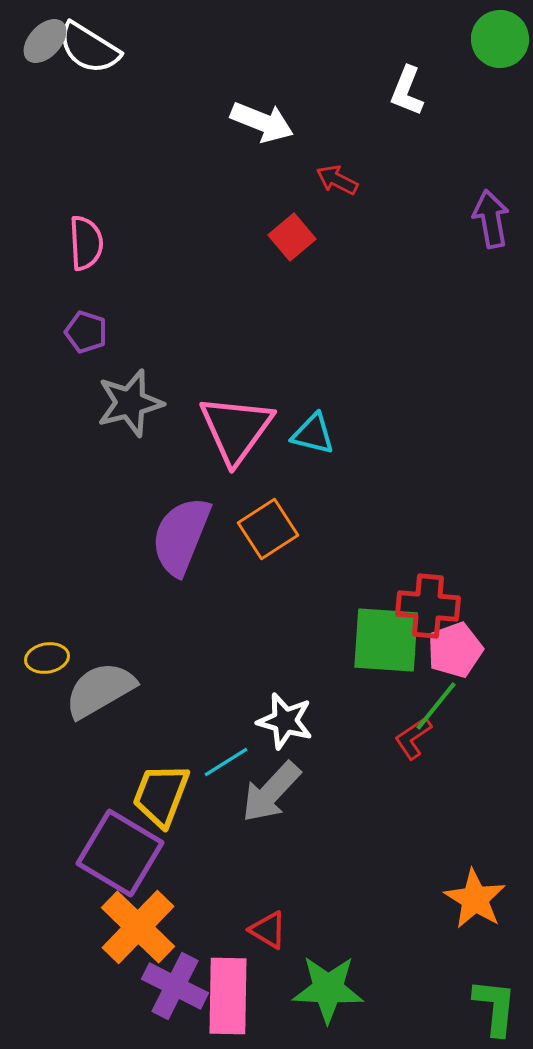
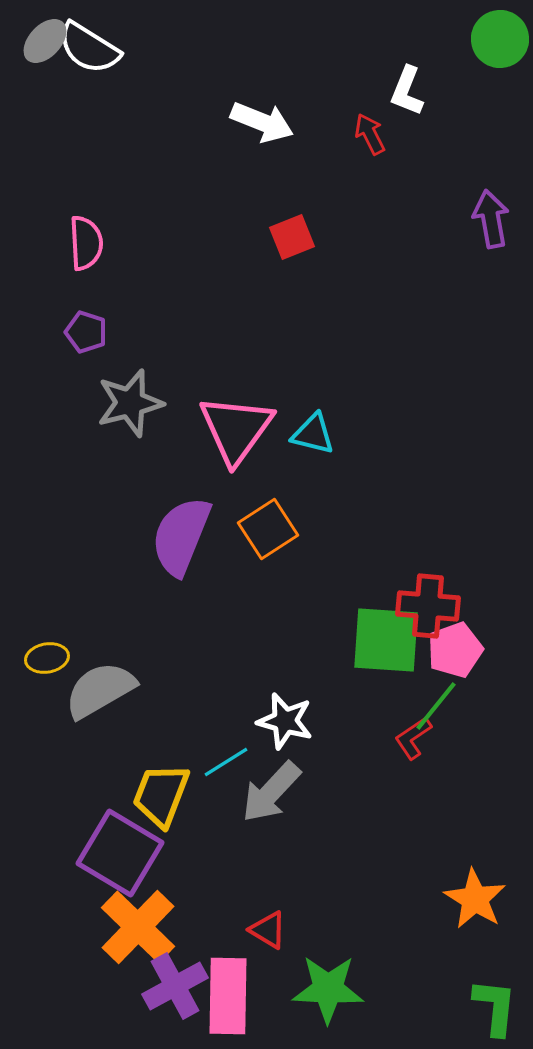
red arrow: moved 33 px right, 46 px up; rotated 36 degrees clockwise
red square: rotated 18 degrees clockwise
purple cross: rotated 34 degrees clockwise
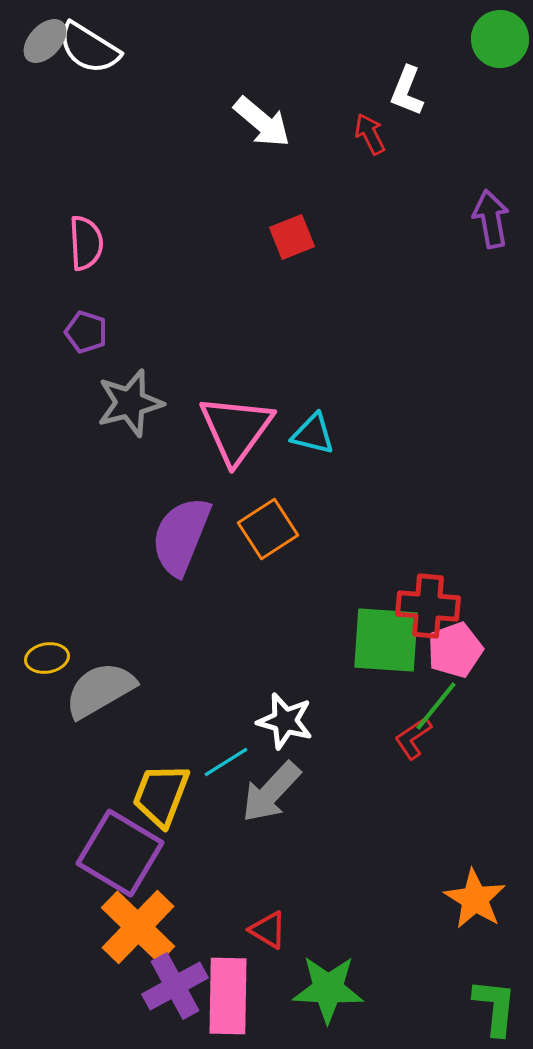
white arrow: rotated 18 degrees clockwise
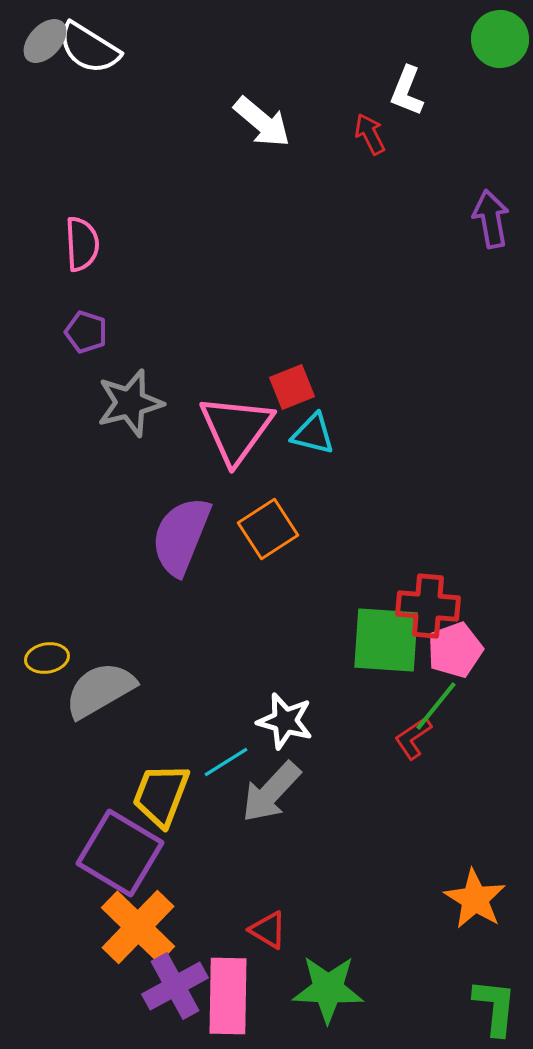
red square: moved 150 px down
pink semicircle: moved 4 px left, 1 px down
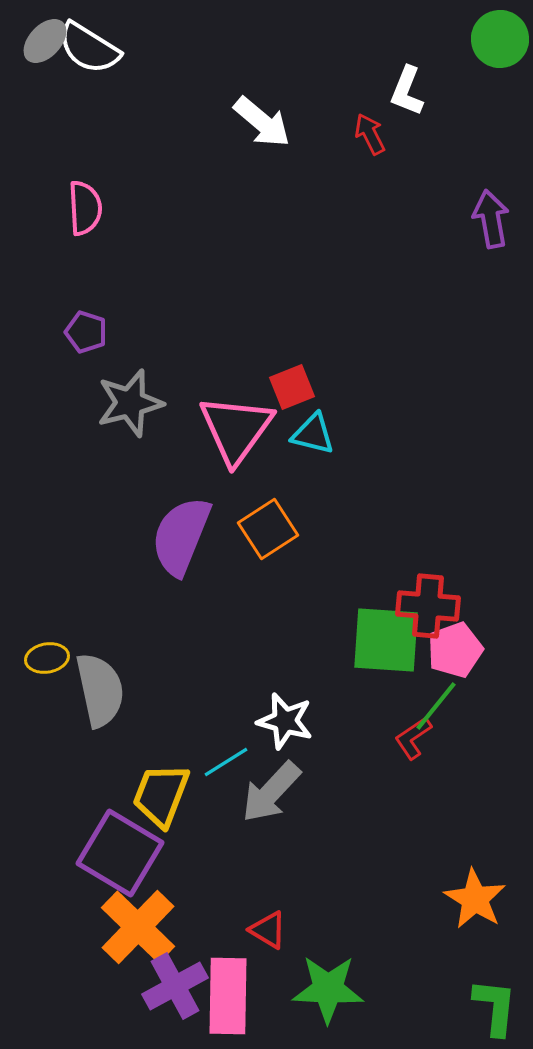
pink semicircle: moved 3 px right, 36 px up
gray semicircle: rotated 108 degrees clockwise
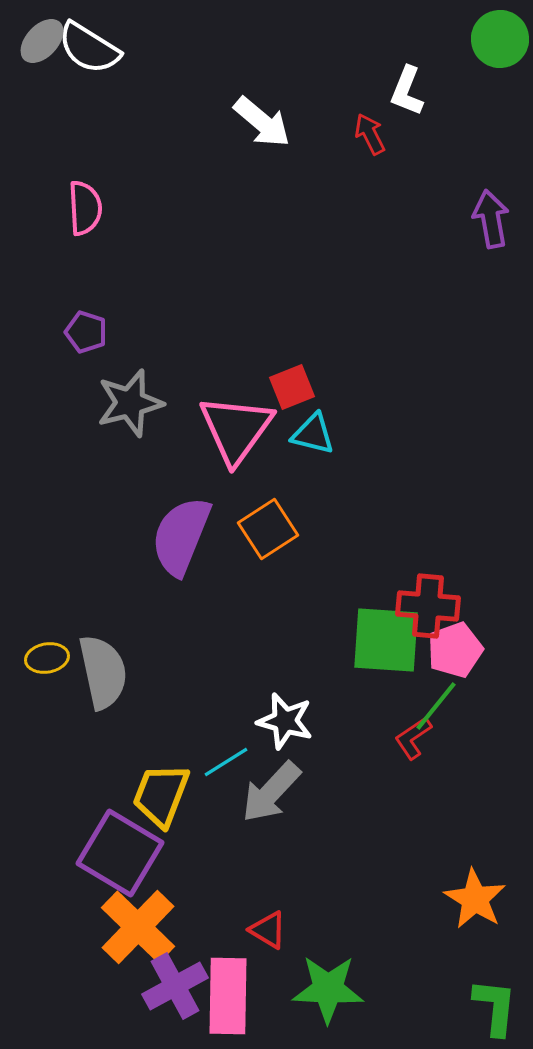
gray ellipse: moved 3 px left
gray semicircle: moved 3 px right, 18 px up
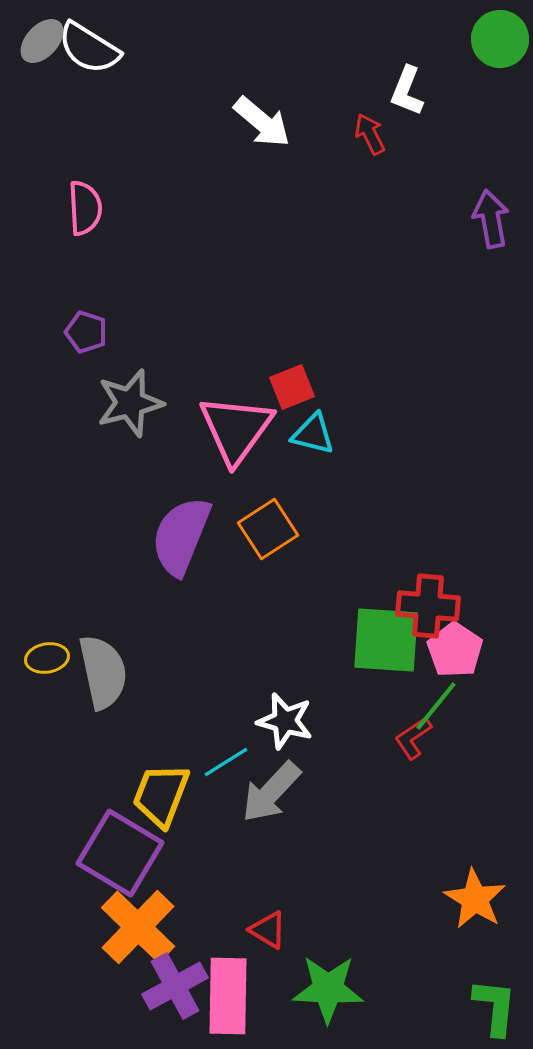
pink pentagon: rotated 18 degrees counterclockwise
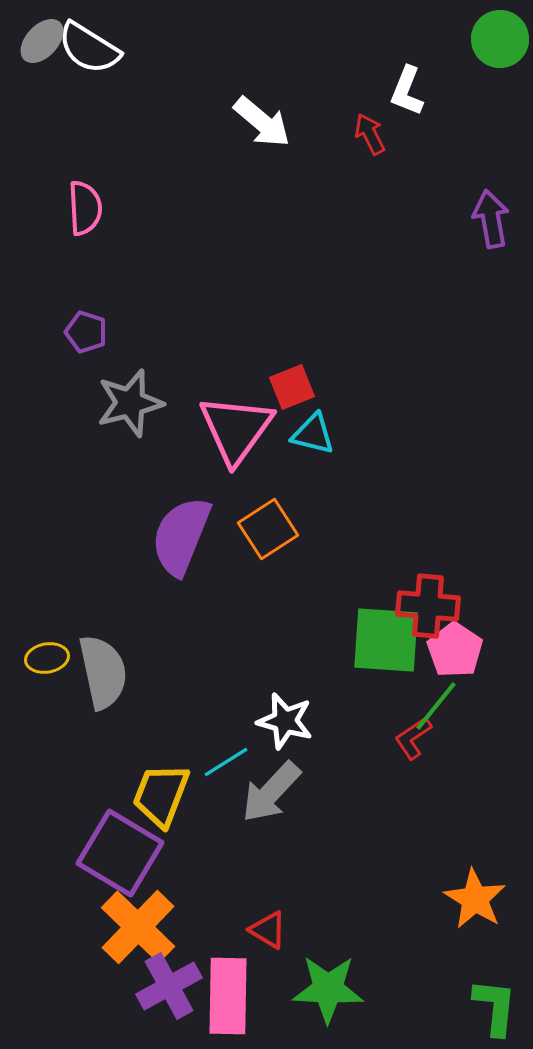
purple cross: moved 6 px left
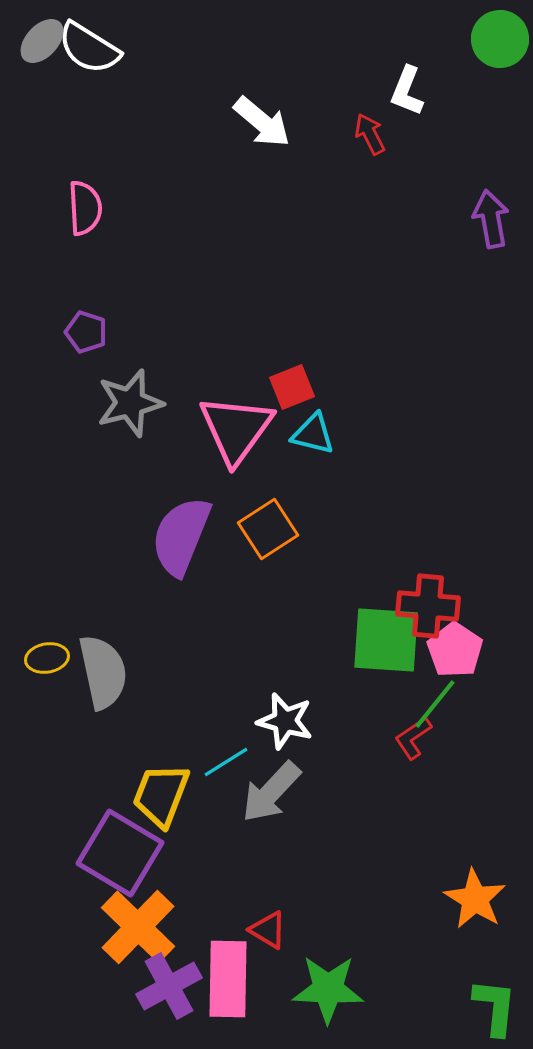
green line: moved 1 px left, 2 px up
pink rectangle: moved 17 px up
